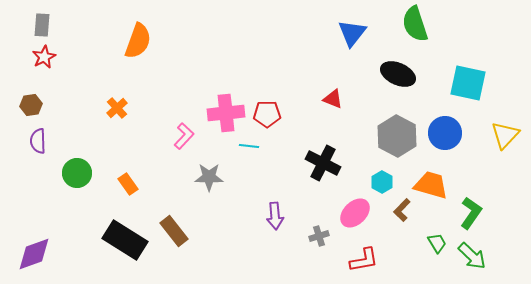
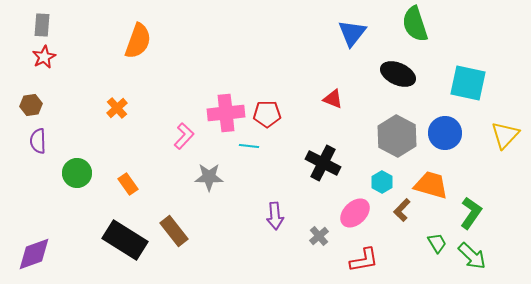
gray cross: rotated 24 degrees counterclockwise
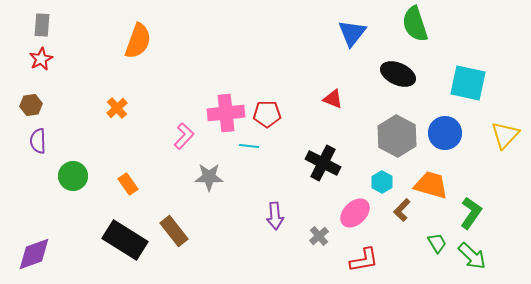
red star: moved 3 px left, 2 px down
green circle: moved 4 px left, 3 px down
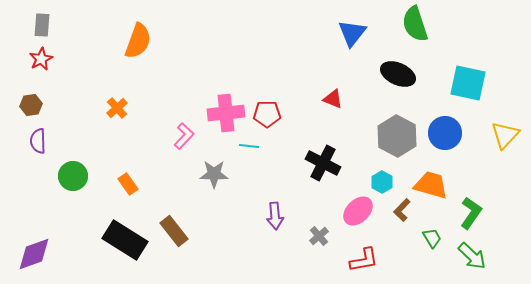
gray star: moved 5 px right, 3 px up
pink ellipse: moved 3 px right, 2 px up
green trapezoid: moved 5 px left, 5 px up
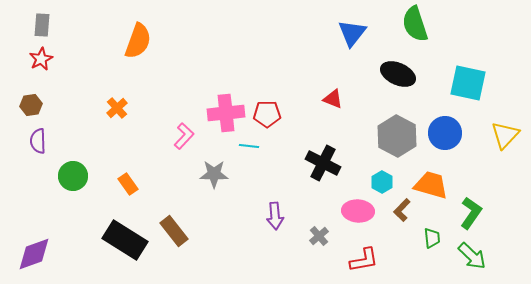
pink ellipse: rotated 48 degrees clockwise
green trapezoid: rotated 25 degrees clockwise
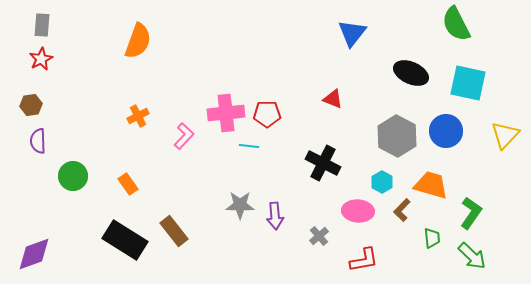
green semicircle: moved 41 px right; rotated 9 degrees counterclockwise
black ellipse: moved 13 px right, 1 px up
orange cross: moved 21 px right, 8 px down; rotated 15 degrees clockwise
blue circle: moved 1 px right, 2 px up
gray star: moved 26 px right, 31 px down
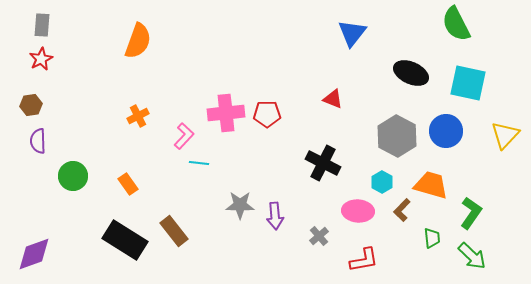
cyan line: moved 50 px left, 17 px down
